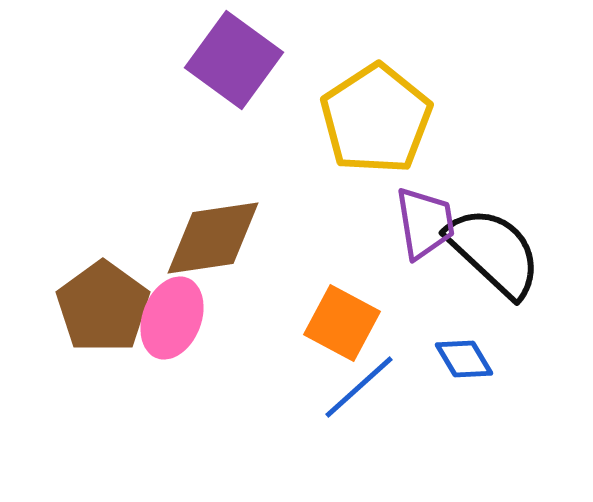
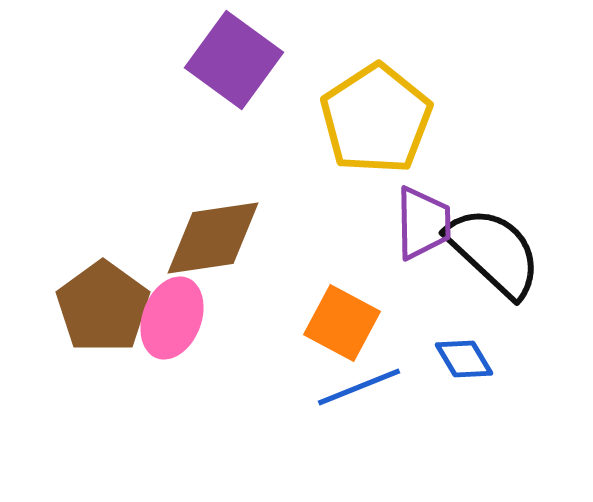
purple trapezoid: moved 2 px left; rotated 8 degrees clockwise
blue line: rotated 20 degrees clockwise
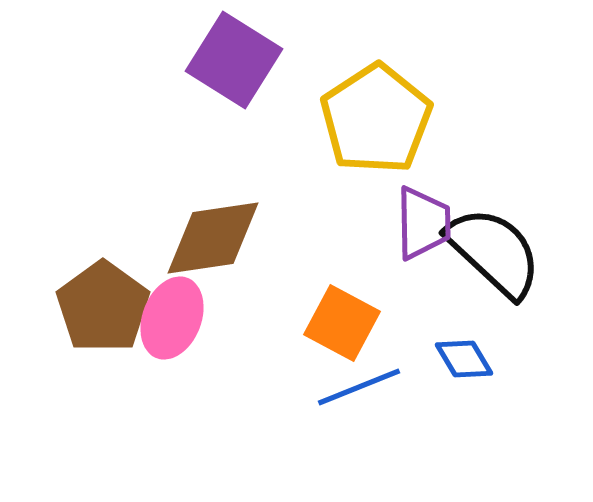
purple square: rotated 4 degrees counterclockwise
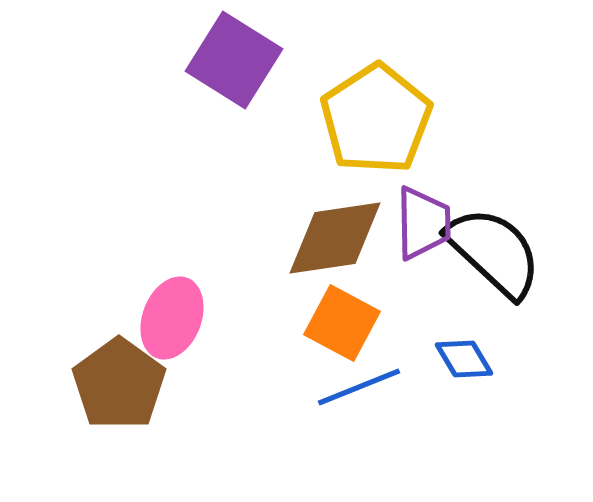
brown diamond: moved 122 px right
brown pentagon: moved 16 px right, 77 px down
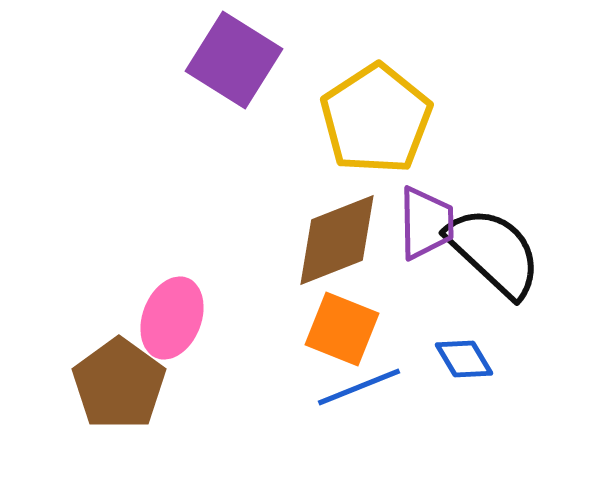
purple trapezoid: moved 3 px right
brown diamond: moved 2 px right, 2 px down; rotated 13 degrees counterclockwise
orange square: moved 6 px down; rotated 6 degrees counterclockwise
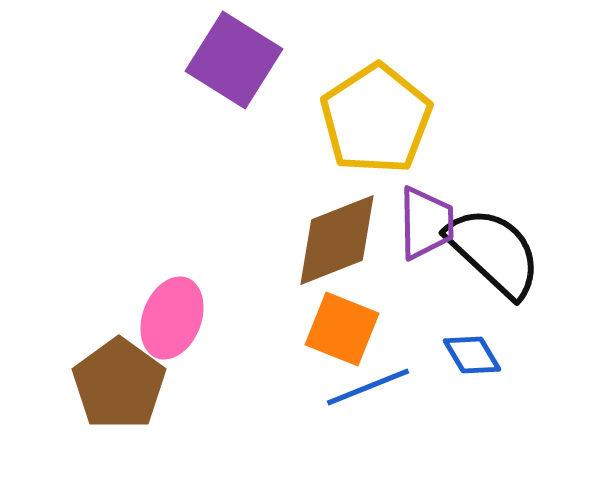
blue diamond: moved 8 px right, 4 px up
blue line: moved 9 px right
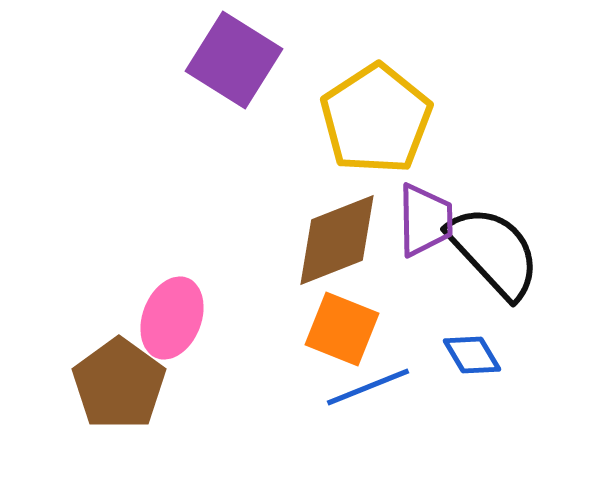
purple trapezoid: moved 1 px left, 3 px up
black semicircle: rotated 4 degrees clockwise
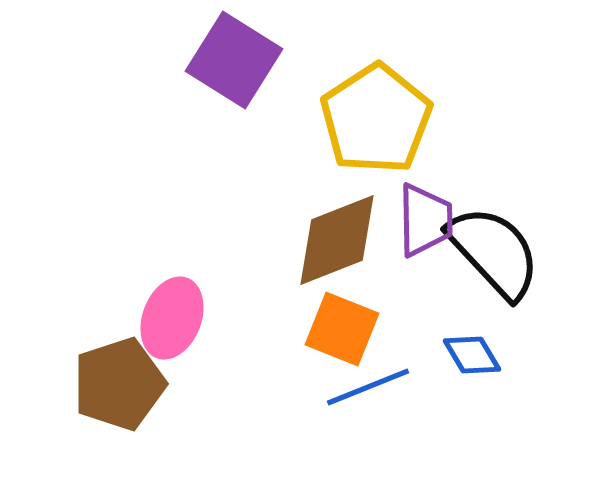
brown pentagon: rotated 18 degrees clockwise
